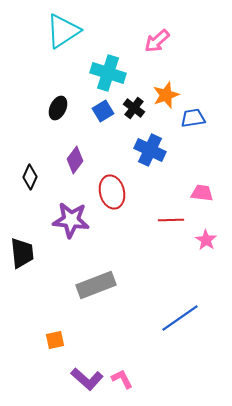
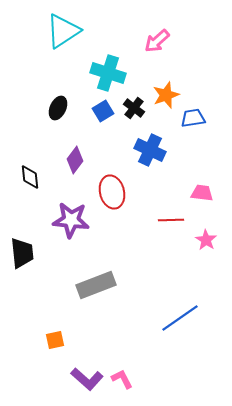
black diamond: rotated 30 degrees counterclockwise
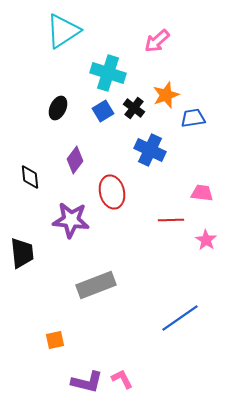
purple L-shape: moved 3 px down; rotated 28 degrees counterclockwise
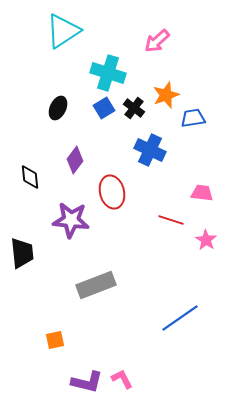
blue square: moved 1 px right, 3 px up
red line: rotated 20 degrees clockwise
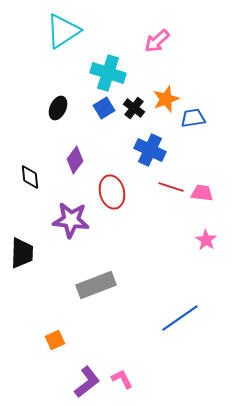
orange star: moved 4 px down
red line: moved 33 px up
black trapezoid: rotated 8 degrees clockwise
orange square: rotated 12 degrees counterclockwise
purple L-shape: rotated 52 degrees counterclockwise
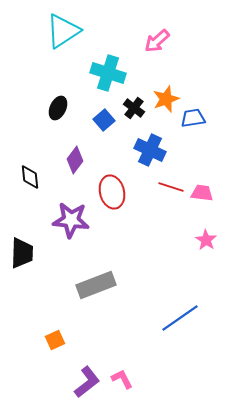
blue square: moved 12 px down; rotated 10 degrees counterclockwise
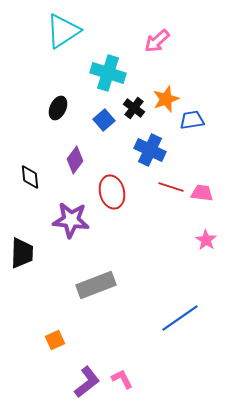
blue trapezoid: moved 1 px left, 2 px down
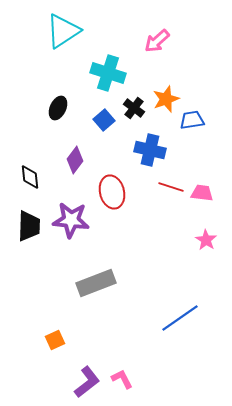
blue cross: rotated 12 degrees counterclockwise
black trapezoid: moved 7 px right, 27 px up
gray rectangle: moved 2 px up
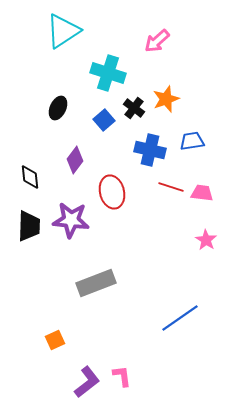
blue trapezoid: moved 21 px down
pink L-shape: moved 3 px up; rotated 20 degrees clockwise
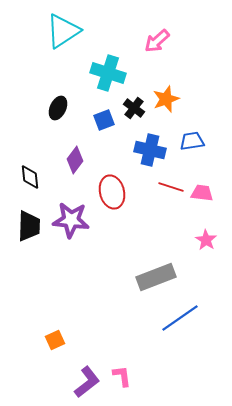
blue square: rotated 20 degrees clockwise
gray rectangle: moved 60 px right, 6 px up
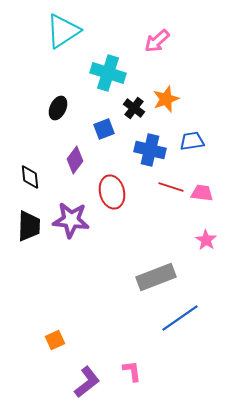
blue square: moved 9 px down
pink L-shape: moved 10 px right, 5 px up
